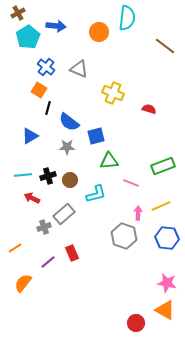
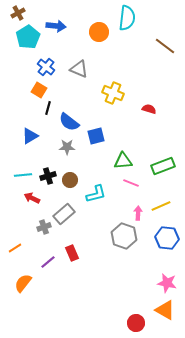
green triangle: moved 14 px right
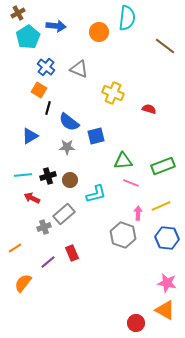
gray hexagon: moved 1 px left, 1 px up
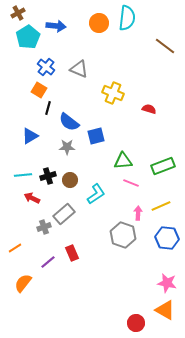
orange circle: moved 9 px up
cyan L-shape: rotated 20 degrees counterclockwise
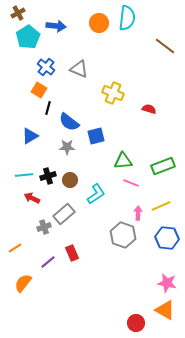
cyan line: moved 1 px right
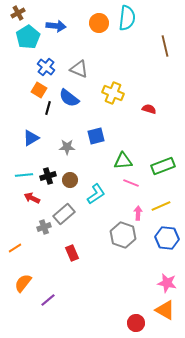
brown line: rotated 40 degrees clockwise
blue semicircle: moved 24 px up
blue triangle: moved 1 px right, 2 px down
purple line: moved 38 px down
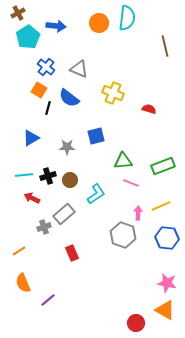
orange line: moved 4 px right, 3 px down
orange semicircle: rotated 60 degrees counterclockwise
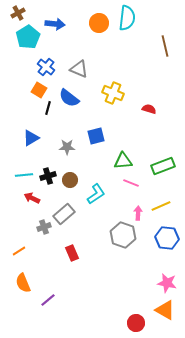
blue arrow: moved 1 px left, 2 px up
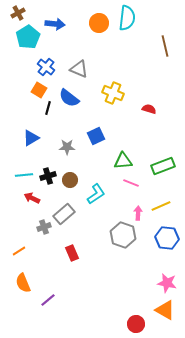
blue square: rotated 12 degrees counterclockwise
red circle: moved 1 px down
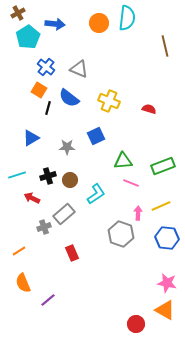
yellow cross: moved 4 px left, 8 px down
cyan line: moved 7 px left; rotated 12 degrees counterclockwise
gray hexagon: moved 2 px left, 1 px up
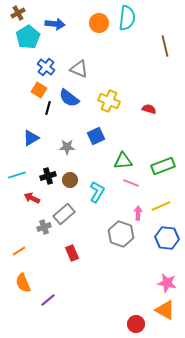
cyan L-shape: moved 1 px right, 2 px up; rotated 25 degrees counterclockwise
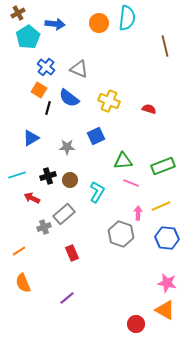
purple line: moved 19 px right, 2 px up
